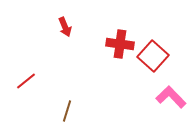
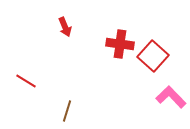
red line: rotated 70 degrees clockwise
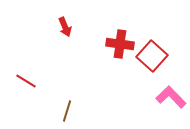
red square: moved 1 px left
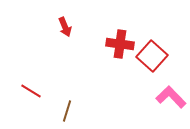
red line: moved 5 px right, 10 px down
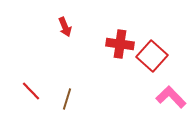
red line: rotated 15 degrees clockwise
brown line: moved 12 px up
